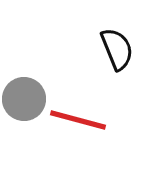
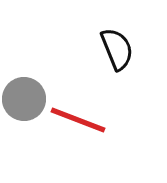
red line: rotated 6 degrees clockwise
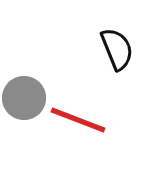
gray circle: moved 1 px up
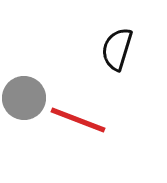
black semicircle: rotated 141 degrees counterclockwise
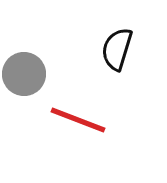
gray circle: moved 24 px up
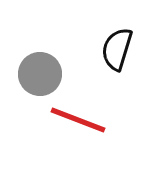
gray circle: moved 16 px right
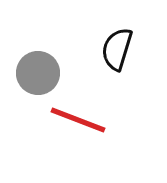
gray circle: moved 2 px left, 1 px up
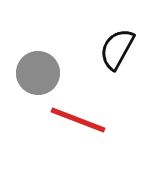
black semicircle: rotated 12 degrees clockwise
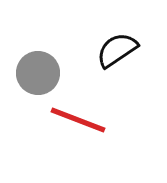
black semicircle: moved 1 px down; rotated 27 degrees clockwise
